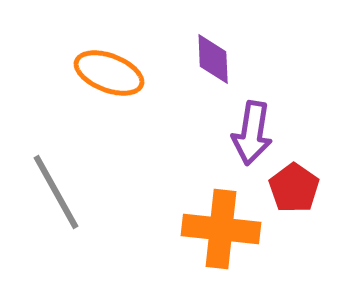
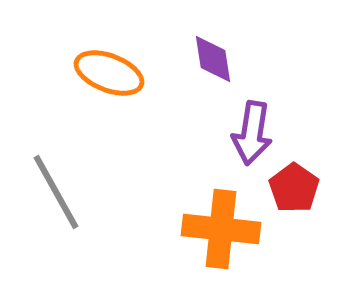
purple diamond: rotated 6 degrees counterclockwise
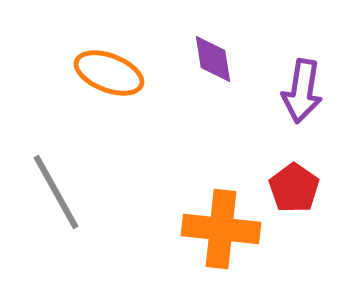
purple arrow: moved 50 px right, 42 px up
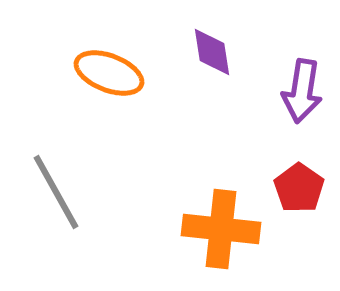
purple diamond: moved 1 px left, 7 px up
red pentagon: moved 5 px right
